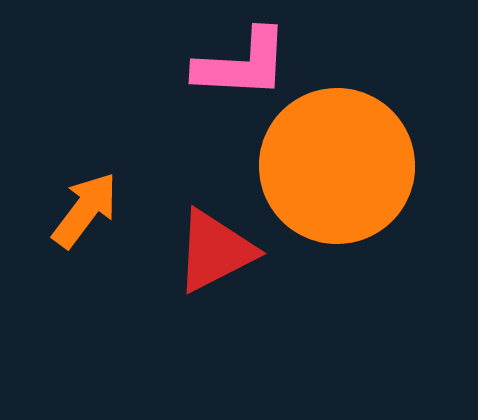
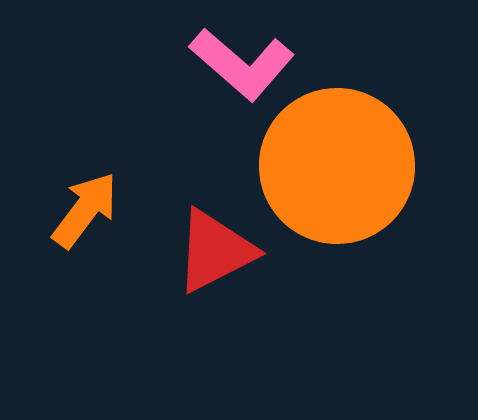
pink L-shape: rotated 38 degrees clockwise
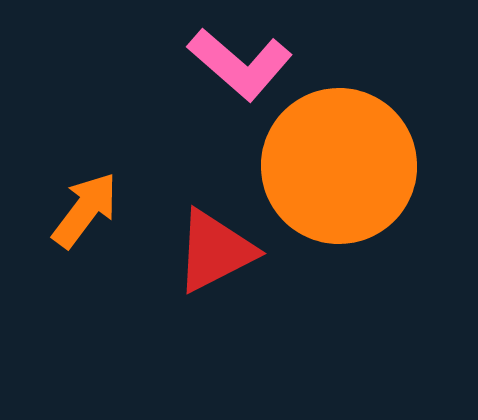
pink L-shape: moved 2 px left
orange circle: moved 2 px right
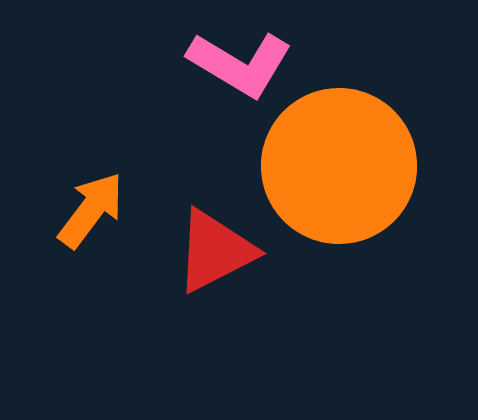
pink L-shape: rotated 10 degrees counterclockwise
orange arrow: moved 6 px right
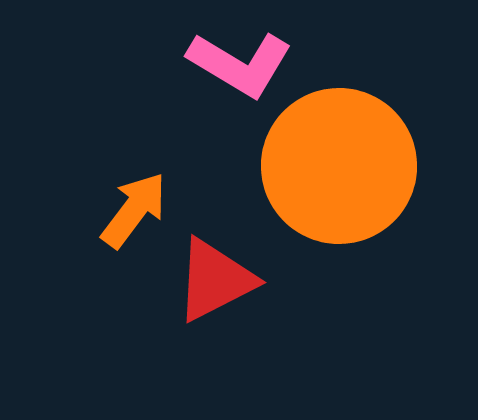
orange arrow: moved 43 px right
red triangle: moved 29 px down
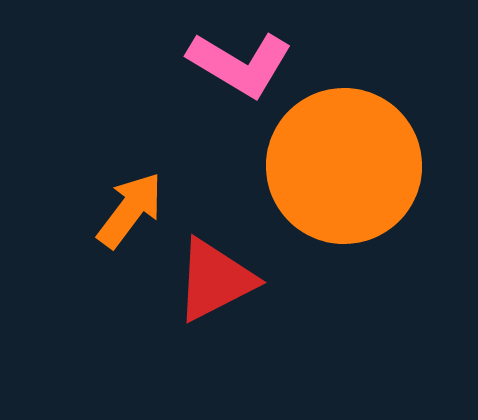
orange circle: moved 5 px right
orange arrow: moved 4 px left
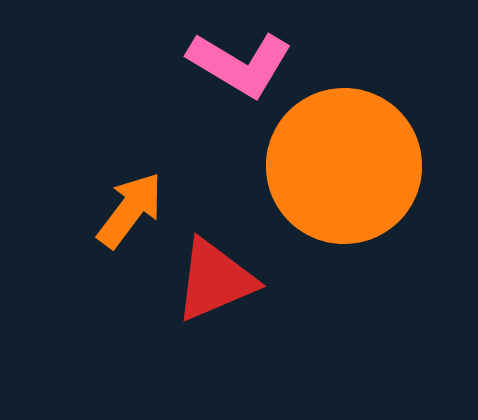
red triangle: rotated 4 degrees clockwise
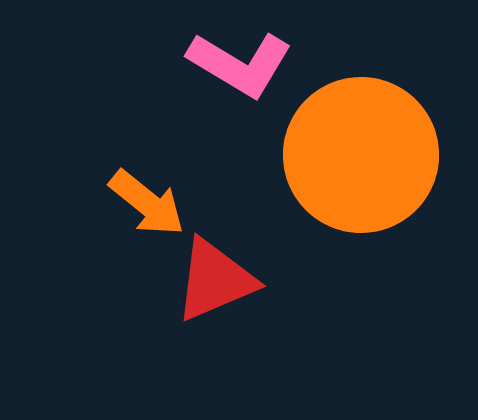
orange circle: moved 17 px right, 11 px up
orange arrow: moved 17 px right, 7 px up; rotated 92 degrees clockwise
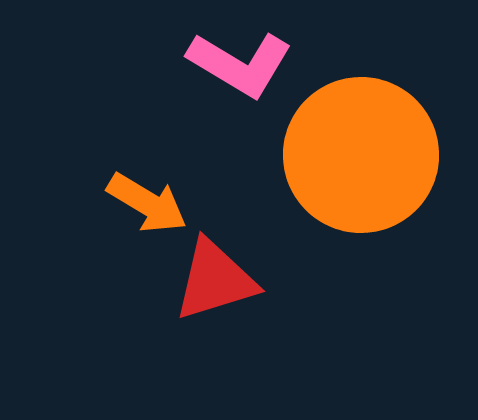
orange arrow: rotated 8 degrees counterclockwise
red triangle: rotated 6 degrees clockwise
